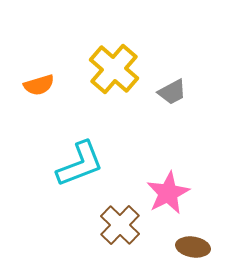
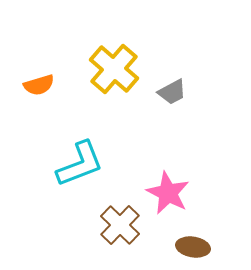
pink star: rotated 18 degrees counterclockwise
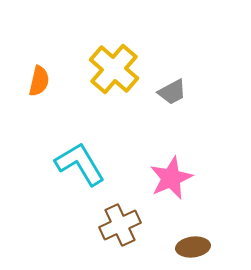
orange semicircle: moved 4 px up; rotated 60 degrees counterclockwise
cyan L-shape: rotated 100 degrees counterclockwise
pink star: moved 3 px right, 15 px up; rotated 21 degrees clockwise
brown cross: rotated 21 degrees clockwise
brown ellipse: rotated 16 degrees counterclockwise
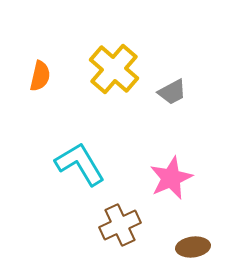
orange semicircle: moved 1 px right, 5 px up
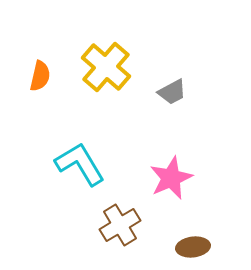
yellow cross: moved 8 px left, 2 px up
brown cross: rotated 6 degrees counterclockwise
